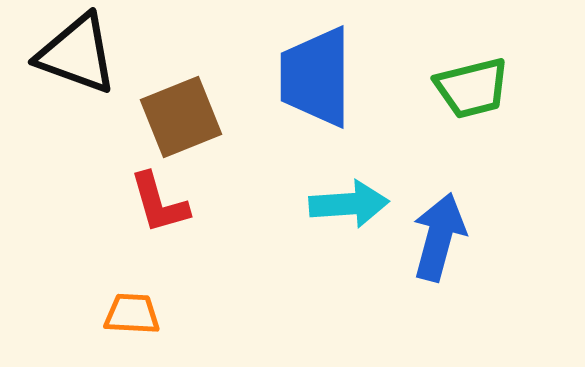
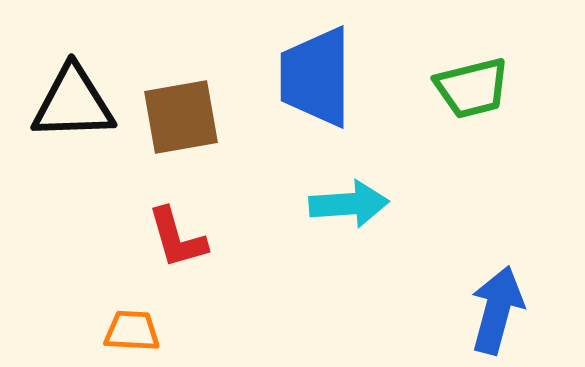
black triangle: moved 4 px left, 49 px down; rotated 22 degrees counterclockwise
brown square: rotated 12 degrees clockwise
red L-shape: moved 18 px right, 35 px down
blue arrow: moved 58 px right, 73 px down
orange trapezoid: moved 17 px down
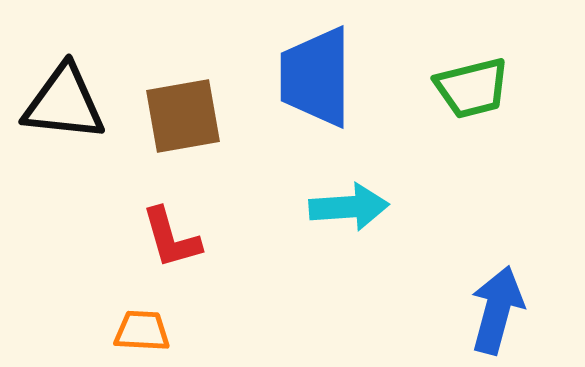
black triangle: moved 9 px left; rotated 8 degrees clockwise
brown square: moved 2 px right, 1 px up
cyan arrow: moved 3 px down
red L-shape: moved 6 px left
orange trapezoid: moved 10 px right
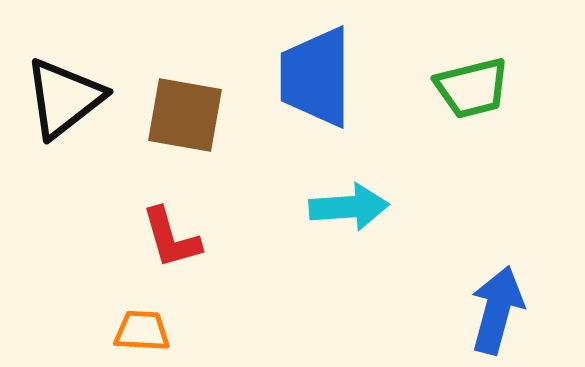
black triangle: moved 5 px up; rotated 44 degrees counterclockwise
brown square: moved 2 px right, 1 px up; rotated 20 degrees clockwise
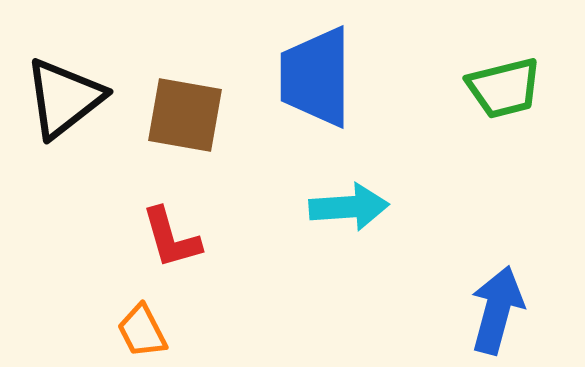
green trapezoid: moved 32 px right
orange trapezoid: rotated 120 degrees counterclockwise
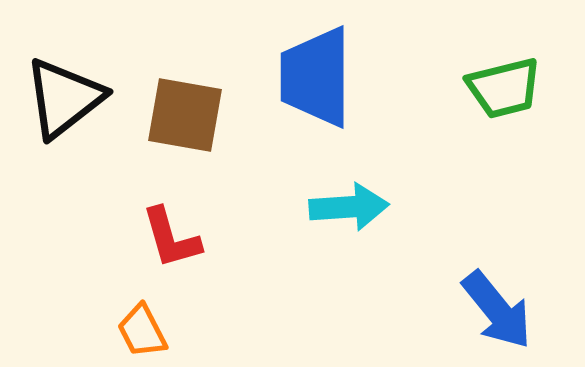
blue arrow: rotated 126 degrees clockwise
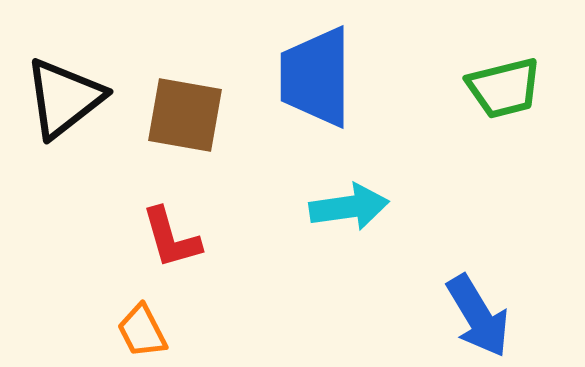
cyan arrow: rotated 4 degrees counterclockwise
blue arrow: moved 19 px left, 6 px down; rotated 8 degrees clockwise
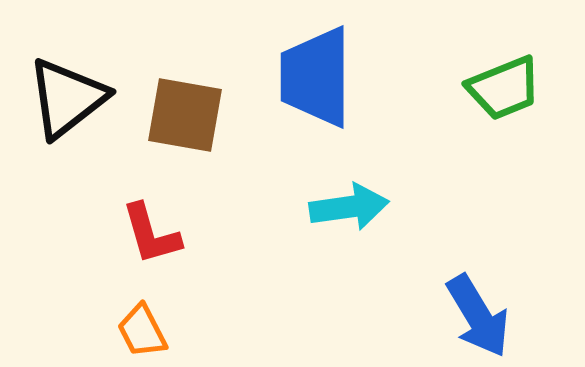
green trapezoid: rotated 8 degrees counterclockwise
black triangle: moved 3 px right
red L-shape: moved 20 px left, 4 px up
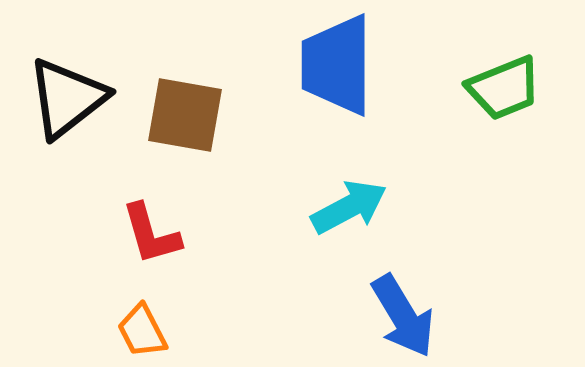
blue trapezoid: moved 21 px right, 12 px up
cyan arrow: rotated 20 degrees counterclockwise
blue arrow: moved 75 px left
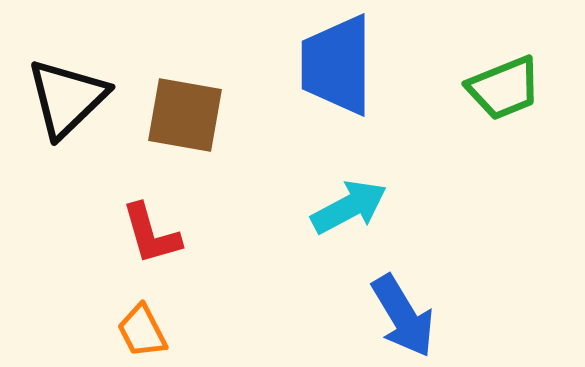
black triangle: rotated 6 degrees counterclockwise
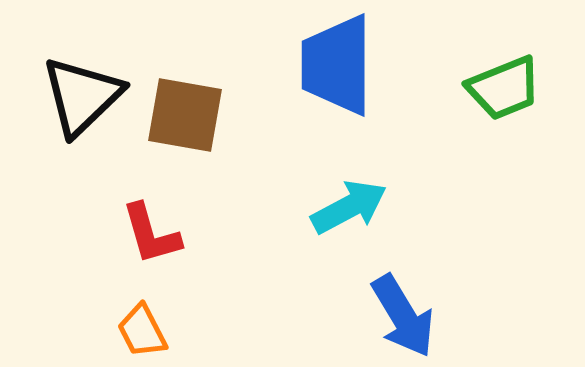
black triangle: moved 15 px right, 2 px up
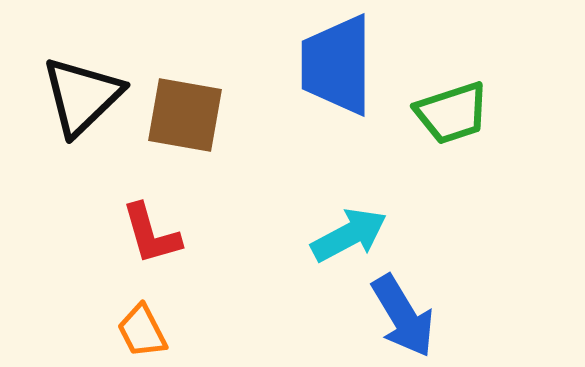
green trapezoid: moved 52 px left, 25 px down; rotated 4 degrees clockwise
cyan arrow: moved 28 px down
